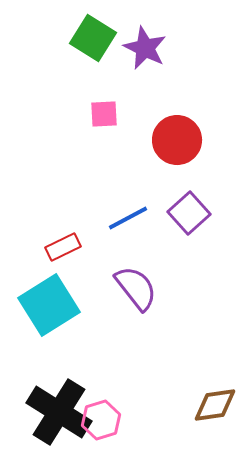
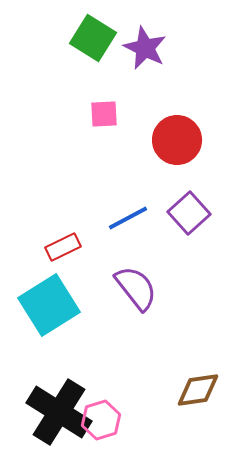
brown diamond: moved 17 px left, 15 px up
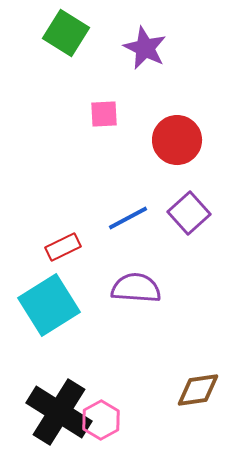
green square: moved 27 px left, 5 px up
purple semicircle: rotated 48 degrees counterclockwise
pink hexagon: rotated 12 degrees counterclockwise
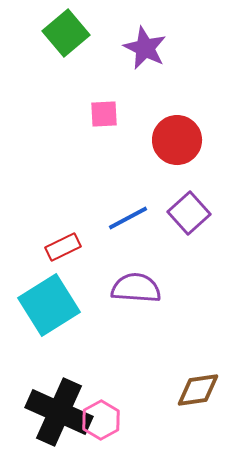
green square: rotated 18 degrees clockwise
black cross: rotated 8 degrees counterclockwise
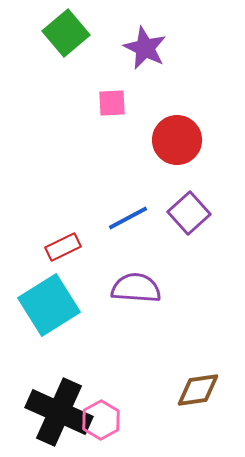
pink square: moved 8 px right, 11 px up
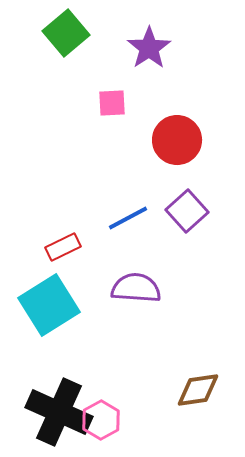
purple star: moved 4 px right; rotated 12 degrees clockwise
purple square: moved 2 px left, 2 px up
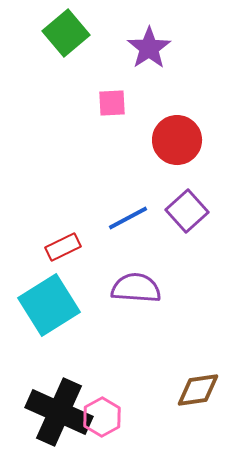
pink hexagon: moved 1 px right, 3 px up
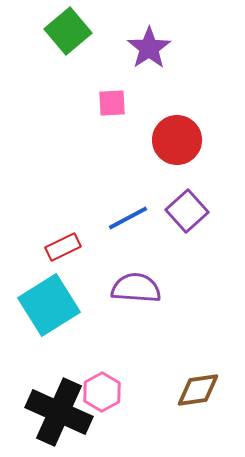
green square: moved 2 px right, 2 px up
pink hexagon: moved 25 px up
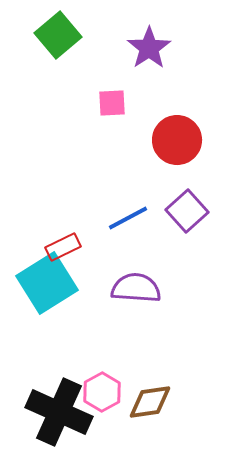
green square: moved 10 px left, 4 px down
cyan square: moved 2 px left, 22 px up
brown diamond: moved 48 px left, 12 px down
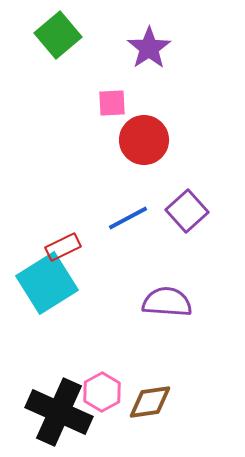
red circle: moved 33 px left
purple semicircle: moved 31 px right, 14 px down
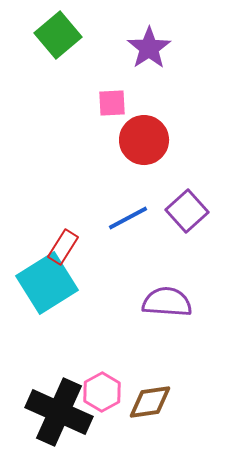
red rectangle: rotated 32 degrees counterclockwise
